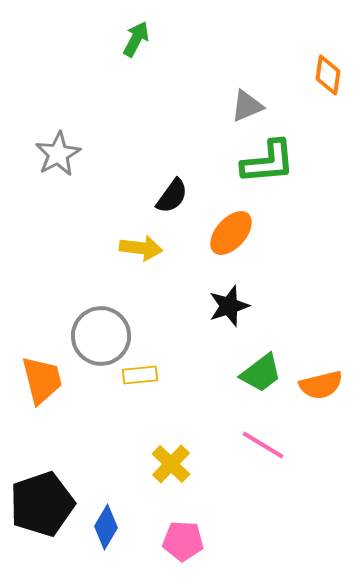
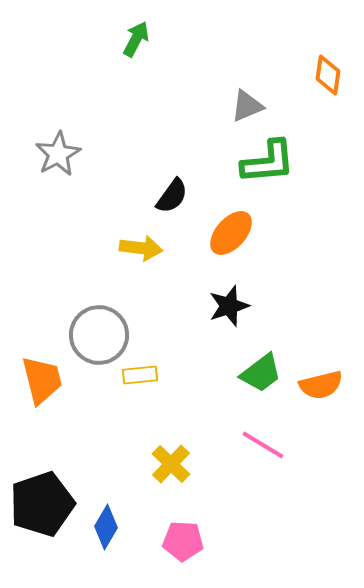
gray circle: moved 2 px left, 1 px up
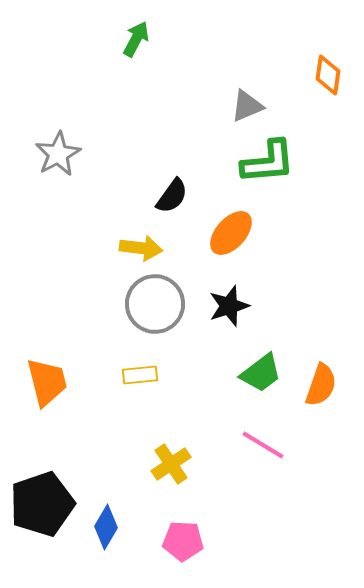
gray circle: moved 56 px right, 31 px up
orange trapezoid: moved 5 px right, 2 px down
orange semicircle: rotated 57 degrees counterclockwise
yellow cross: rotated 12 degrees clockwise
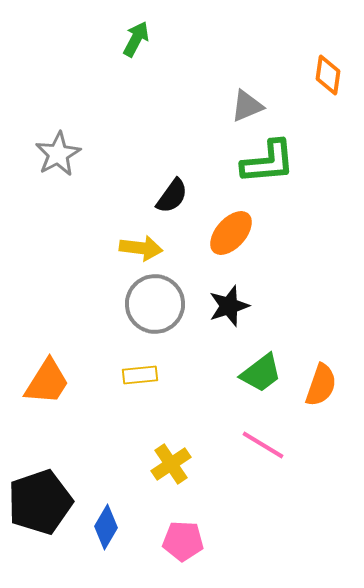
orange trapezoid: rotated 46 degrees clockwise
black pentagon: moved 2 px left, 2 px up
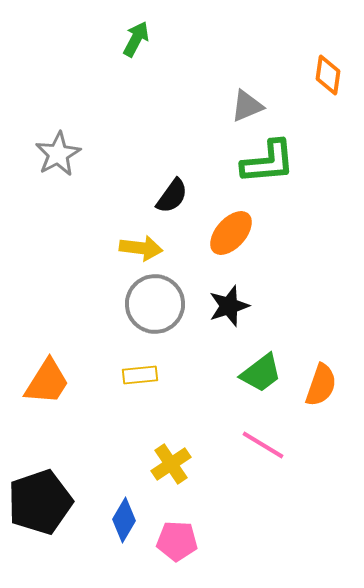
blue diamond: moved 18 px right, 7 px up
pink pentagon: moved 6 px left
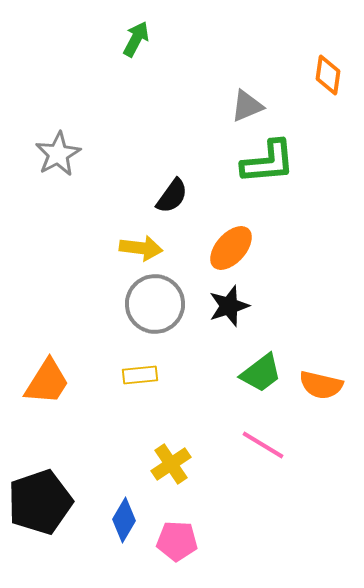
orange ellipse: moved 15 px down
orange semicircle: rotated 84 degrees clockwise
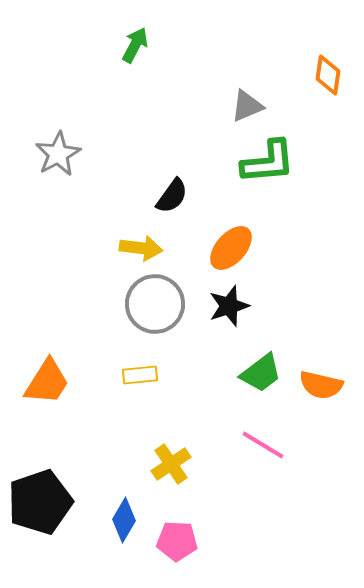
green arrow: moved 1 px left, 6 px down
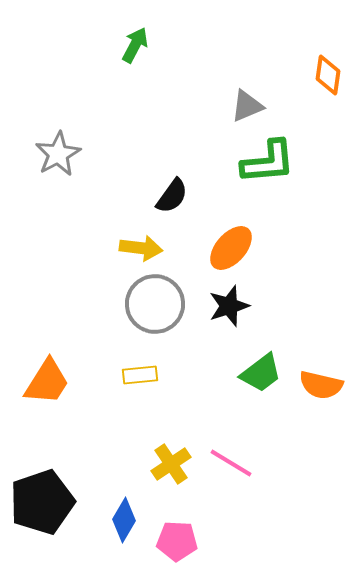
pink line: moved 32 px left, 18 px down
black pentagon: moved 2 px right
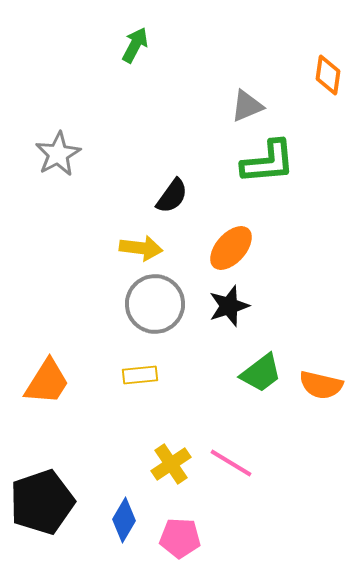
pink pentagon: moved 3 px right, 3 px up
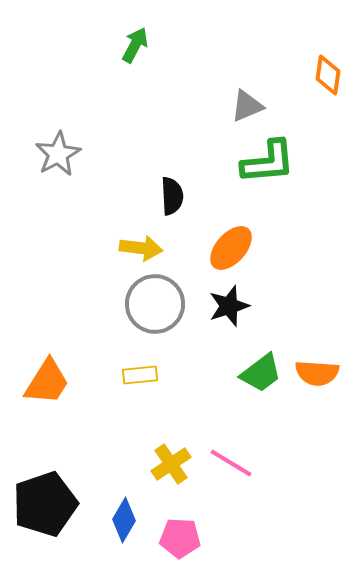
black semicircle: rotated 39 degrees counterclockwise
orange semicircle: moved 4 px left, 12 px up; rotated 9 degrees counterclockwise
black pentagon: moved 3 px right, 2 px down
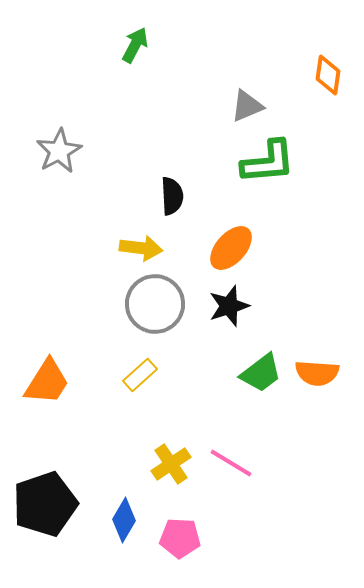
gray star: moved 1 px right, 3 px up
yellow rectangle: rotated 36 degrees counterclockwise
